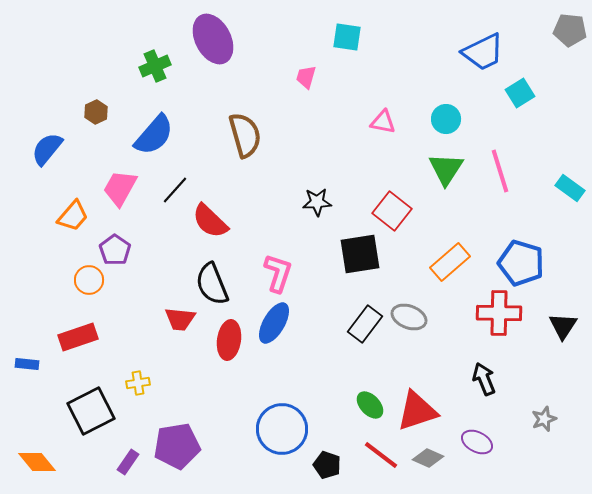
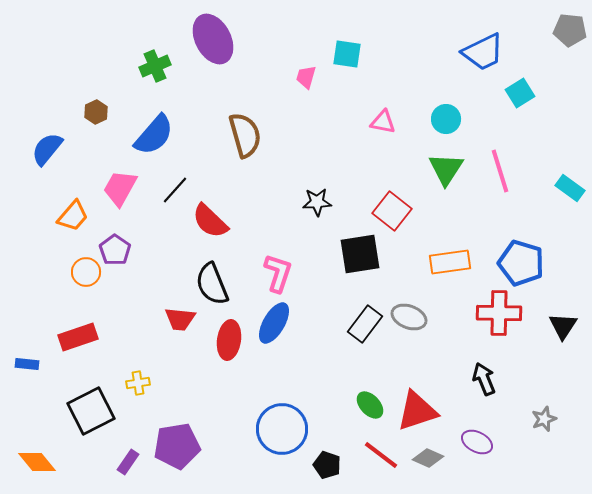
cyan square at (347, 37): moved 17 px down
orange rectangle at (450, 262): rotated 33 degrees clockwise
orange circle at (89, 280): moved 3 px left, 8 px up
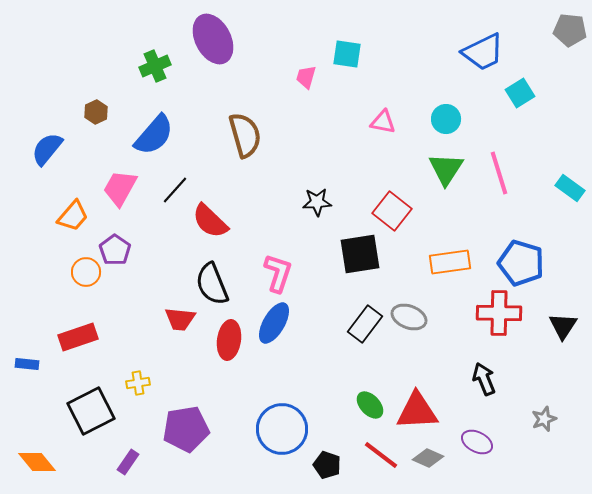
pink line at (500, 171): moved 1 px left, 2 px down
red triangle at (417, 411): rotated 15 degrees clockwise
purple pentagon at (177, 446): moved 9 px right, 17 px up
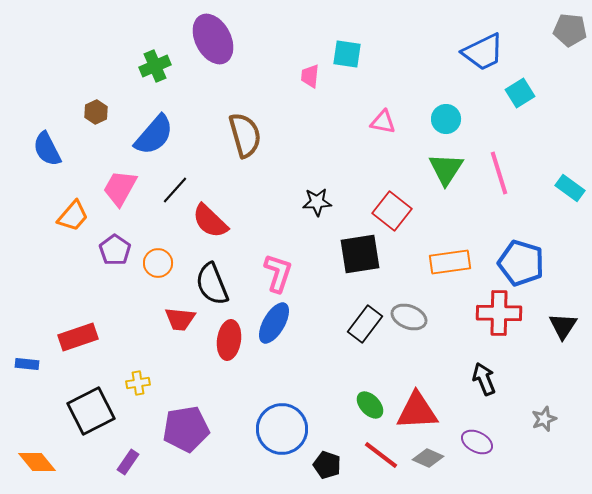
pink trapezoid at (306, 77): moved 4 px right, 1 px up; rotated 10 degrees counterclockwise
blue semicircle at (47, 149): rotated 66 degrees counterclockwise
orange circle at (86, 272): moved 72 px right, 9 px up
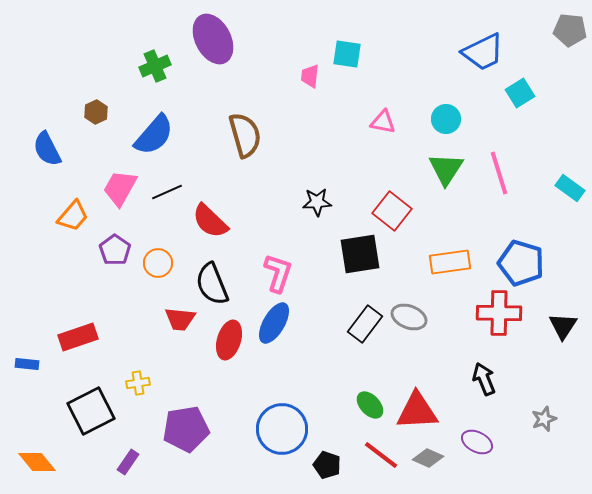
black line at (175, 190): moved 8 px left, 2 px down; rotated 24 degrees clockwise
red ellipse at (229, 340): rotated 9 degrees clockwise
